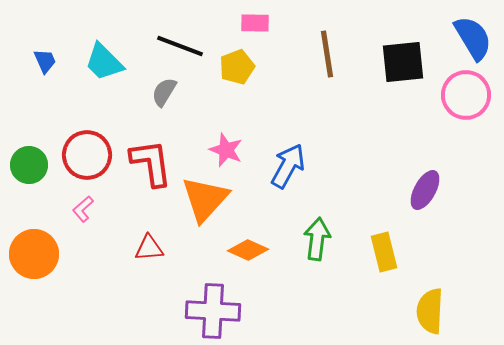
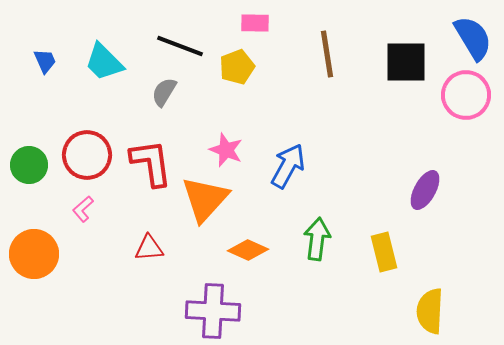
black square: moved 3 px right; rotated 6 degrees clockwise
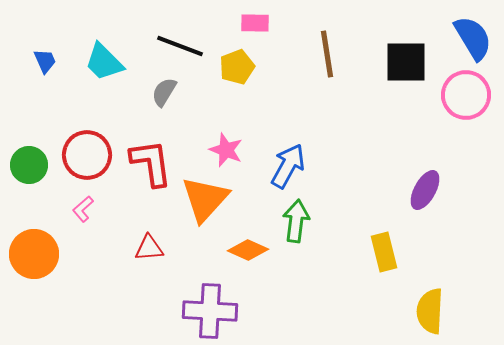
green arrow: moved 21 px left, 18 px up
purple cross: moved 3 px left
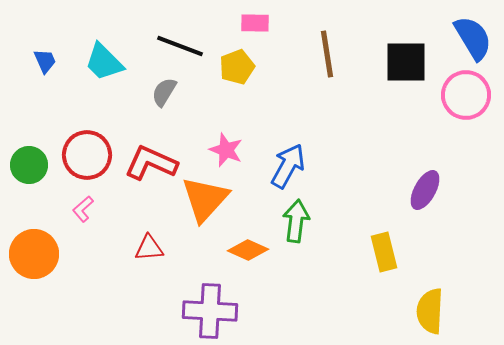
red L-shape: rotated 58 degrees counterclockwise
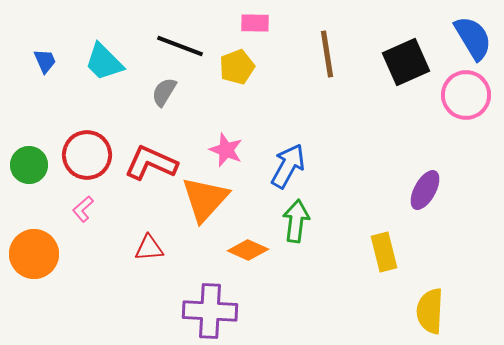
black square: rotated 24 degrees counterclockwise
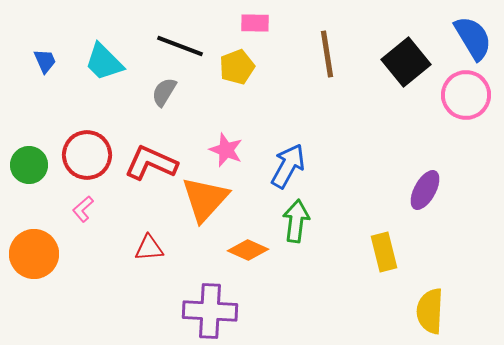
black square: rotated 15 degrees counterclockwise
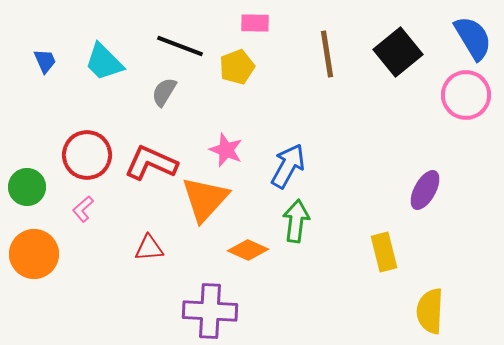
black square: moved 8 px left, 10 px up
green circle: moved 2 px left, 22 px down
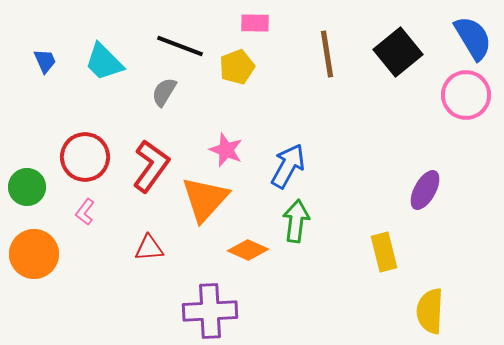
red circle: moved 2 px left, 2 px down
red L-shape: moved 3 px down; rotated 102 degrees clockwise
pink L-shape: moved 2 px right, 3 px down; rotated 12 degrees counterclockwise
purple cross: rotated 6 degrees counterclockwise
